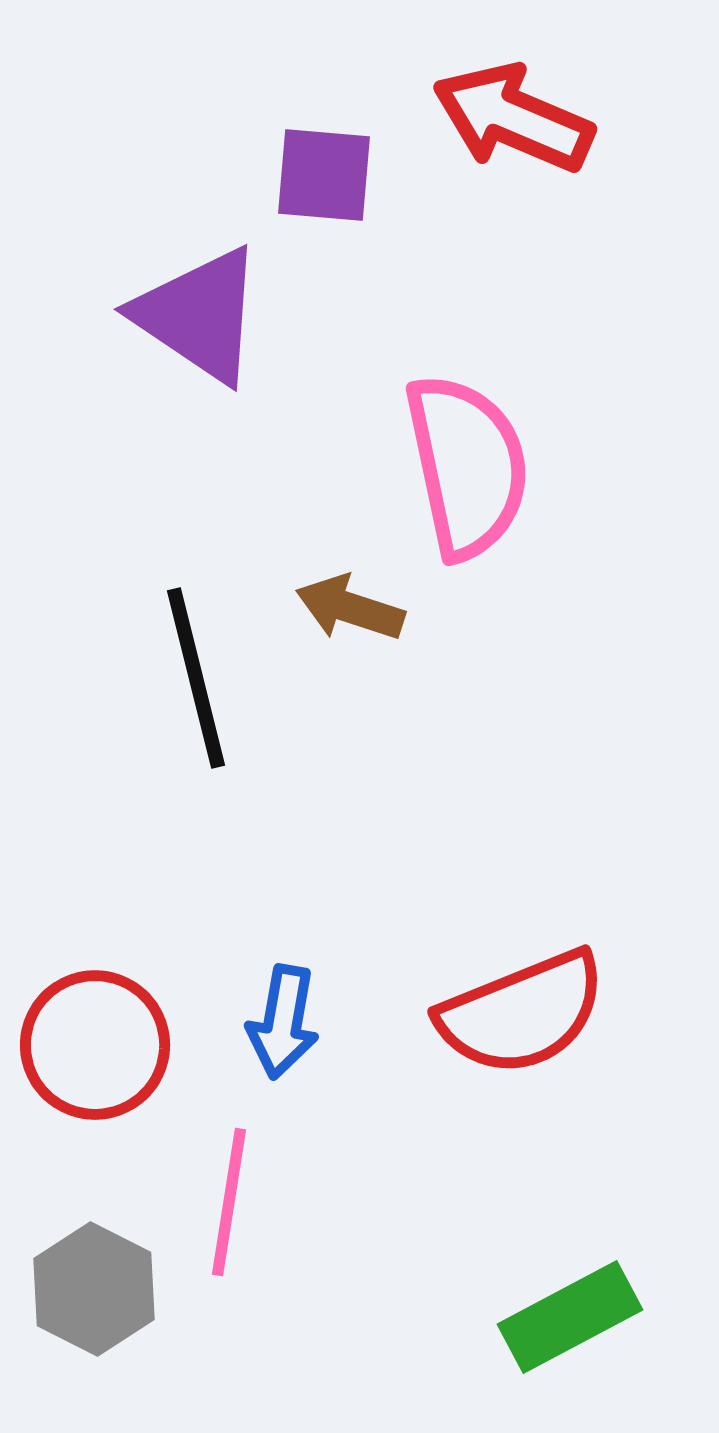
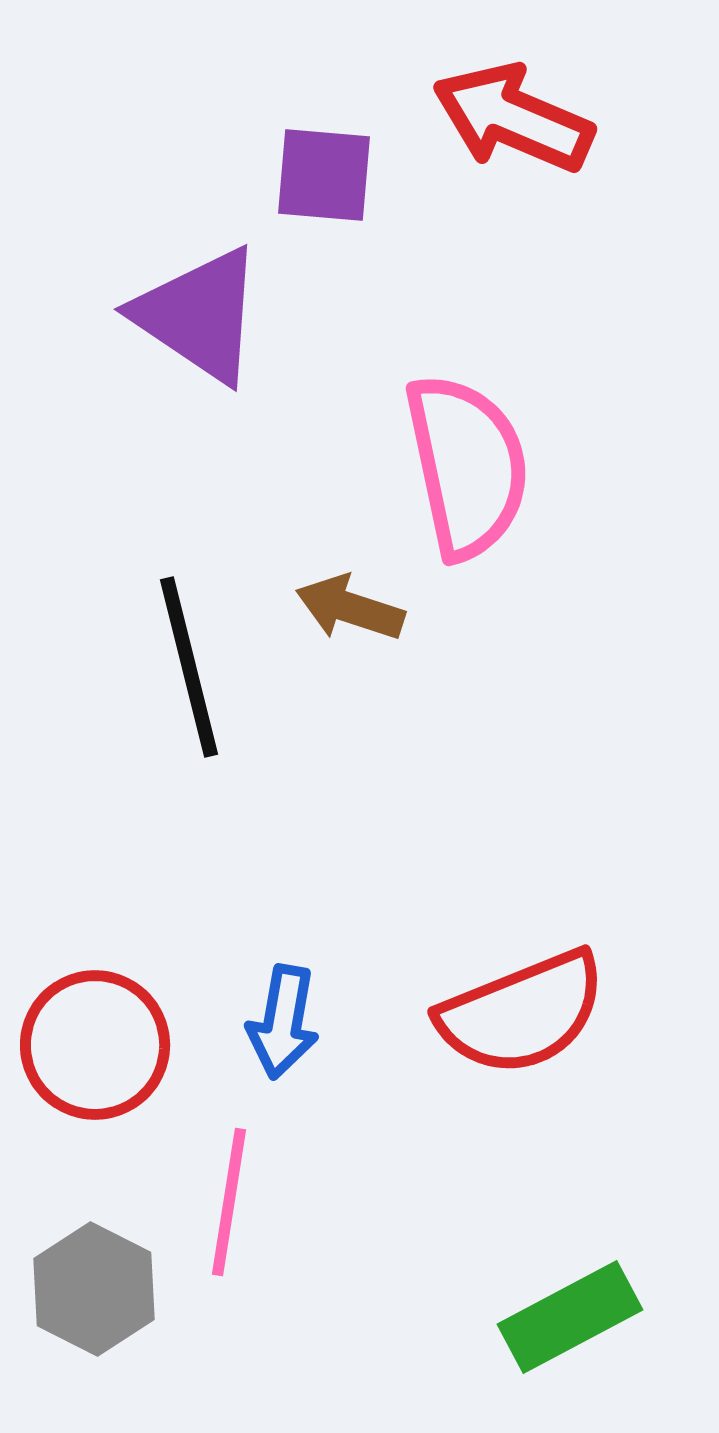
black line: moved 7 px left, 11 px up
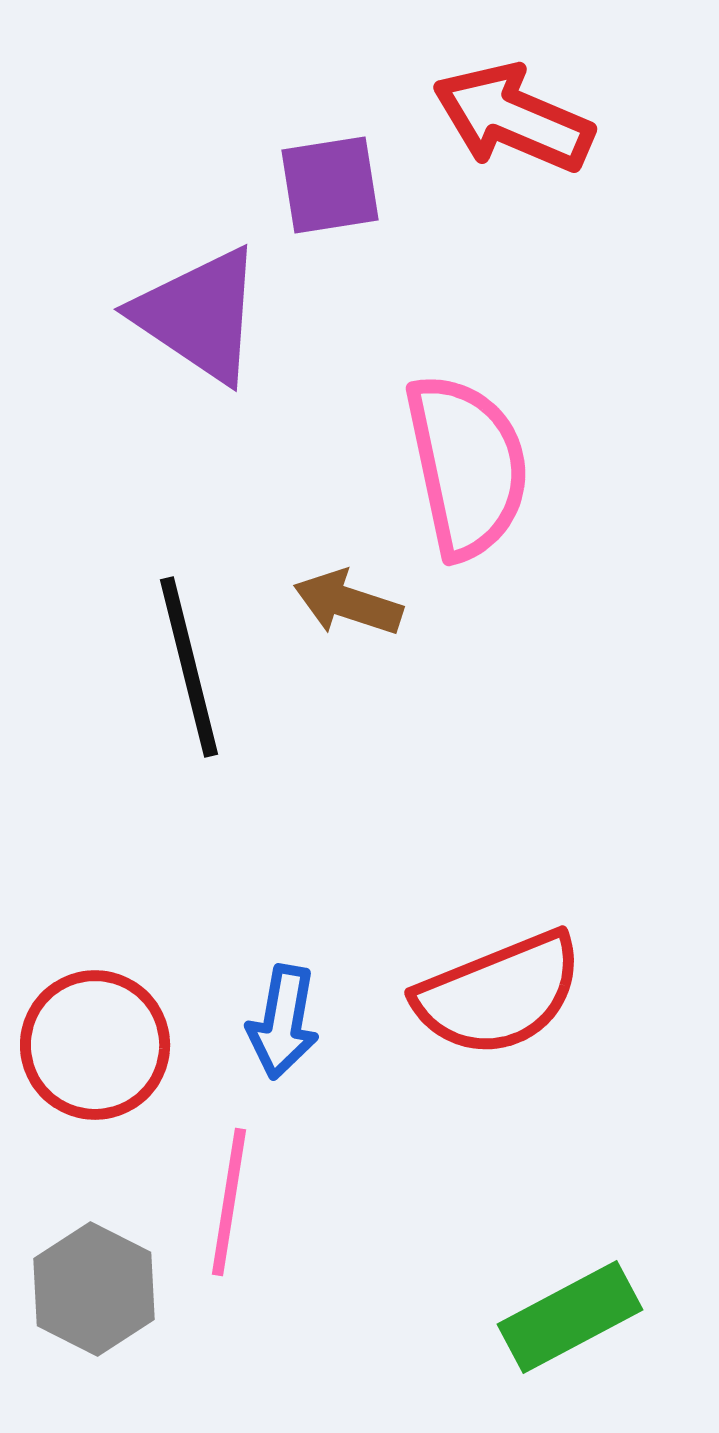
purple square: moved 6 px right, 10 px down; rotated 14 degrees counterclockwise
brown arrow: moved 2 px left, 5 px up
red semicircle: moved 23 px left, 19 px up
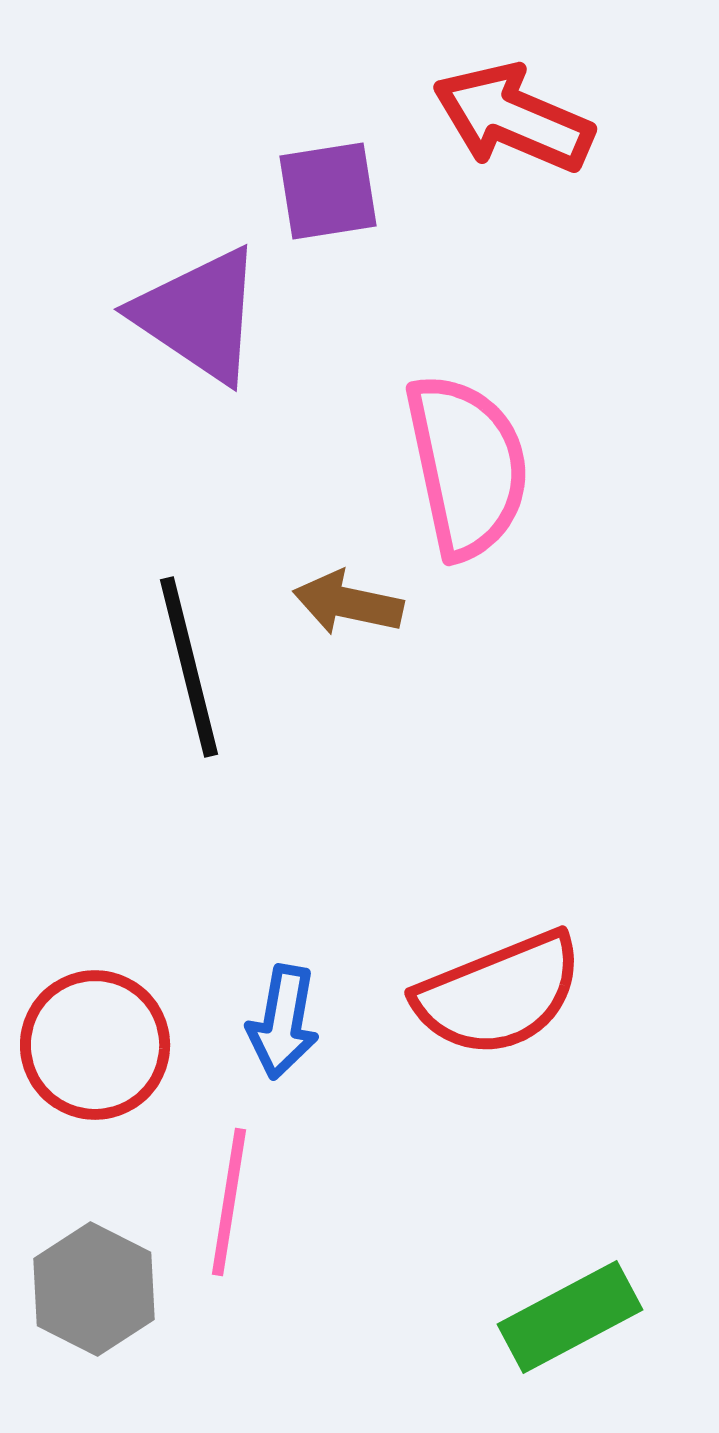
purple square: moved 2 px left, 6 px down
brown arrow: rotated 6 degrees counterclockwise
